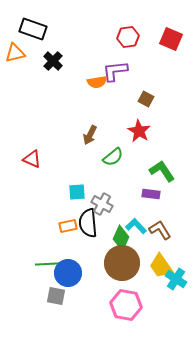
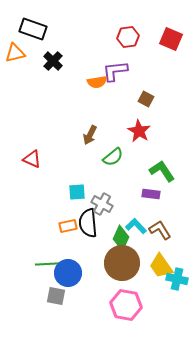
cyan cross: moved 1 px right; rotated 20 degrees counterclockwise
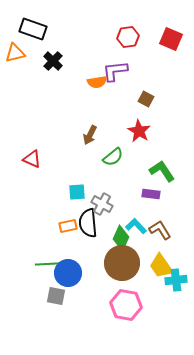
cyan cross: moved 1 px left, 1 px down; rotated 20 degrees counterclockwise
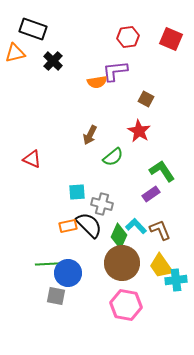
purple rectangle: rotated 42 degrees counterclockwise
gray cross: rotated 15 degrees counterclockwise
black semicircle: moved 1 px right, 2 px down; rotated 140 degrees clockwise
brown L-shape: rotated 10 degrees clockwise
green diamond: moved 2 px left, 2 px up
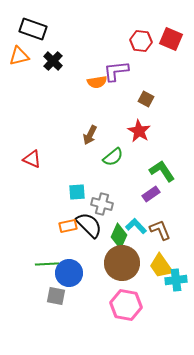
red hexagon: moved 13 px right, 4 px down; rotated 15 degrees clockwise
orange triangle: moved 4 px right, 3 px down
purple L-shape: moved 1 px right
blue circle: moved 1 px right
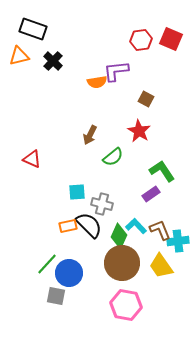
red hexagon: moved 1 px up; rotated 15 degrees counterclockwise
green line: rotated 45 degrees counterclockwise
cyan cross: moved 2 px right, 39 px up
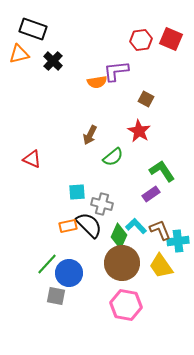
orange triangle: moved 2 px up
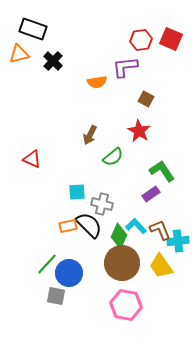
purple L-shape: moved 9 px right, 4 px up
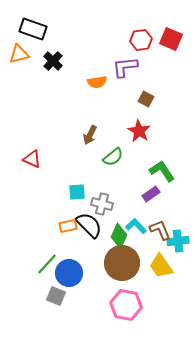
gray square: rotated 12 degrees clockwise
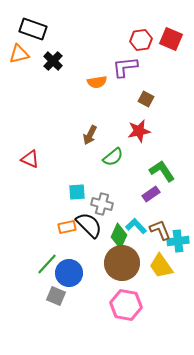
red star: rotated 30 degrees clockwise
red triangle: moved 2 px left
orange rectangle: moved 1 px left, 1 px down
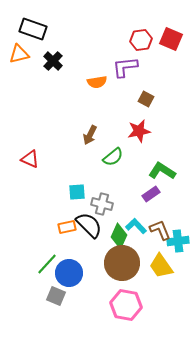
green L-shape: rotated 24 degrees counterclockwise
